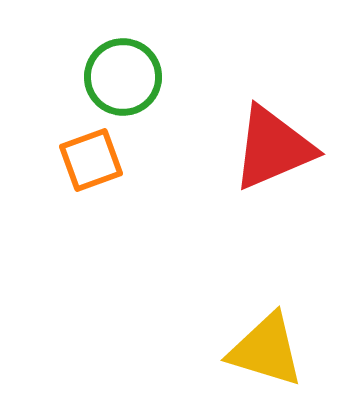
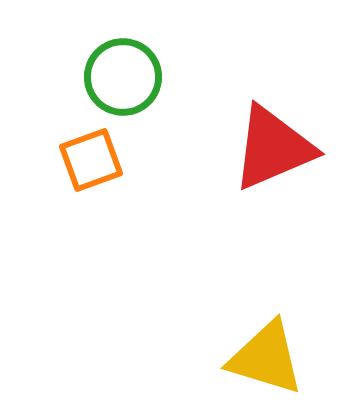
yellow triangle: moved 8 px down
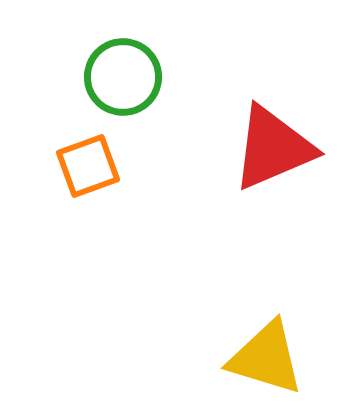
orange square: moved 3 px left, 6 px down
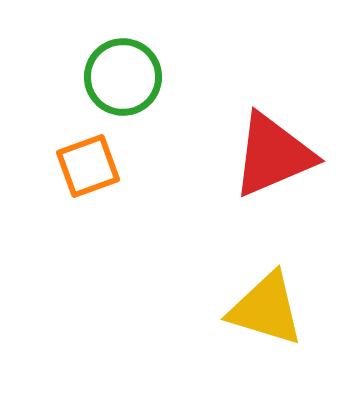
red triangle: moved 7 px down
yellow triangle: moved 49 px up
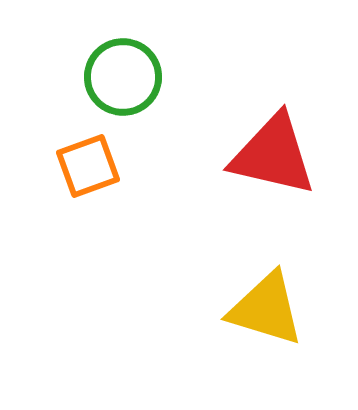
red triangle: rotated 36 degrees clockwise
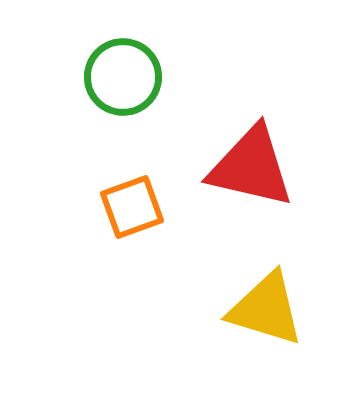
red triangle: moved 22 px left, 12 px down
orange square: moved 44 px right, 41 px down
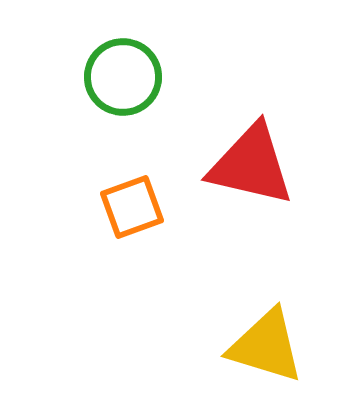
red triangle: moved 2 px up
yellow triangle: moved 37 px down
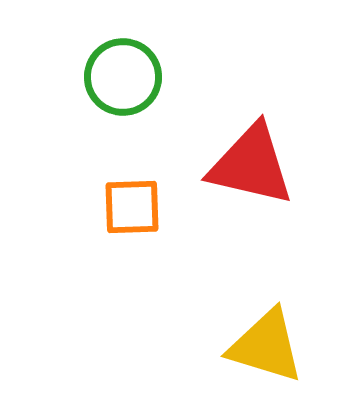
orange square: rotated 18 degrees clockwise
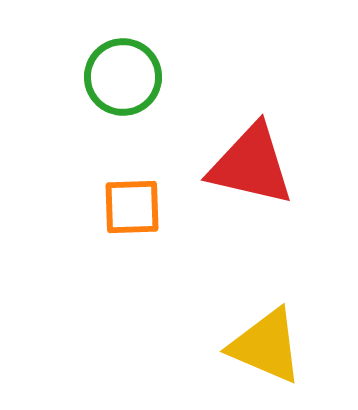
yellow triangle: rotated 6 degrees clockwise
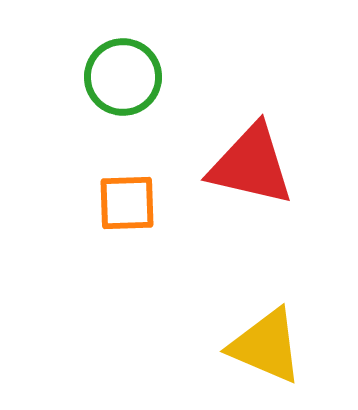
orange square: moved 5 px left, 4 px up
